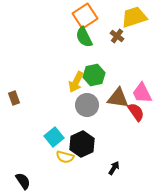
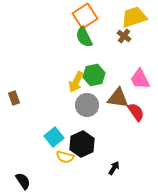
brown cross: moved 7 px right
pink trapezoid: moved 2 px left, 14 px up
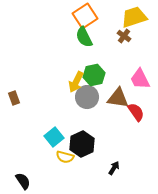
gray circle: moved 8 px up
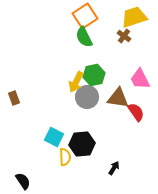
cyan square: rotated 24 degrees counterclockwise
black hexagon: rotated 20 degrees clockwise
yellow semicircle: rotated 108 degrees counterclockwise
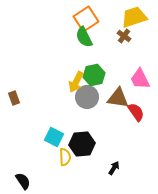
orange square: moved 1 px right, 3 px down
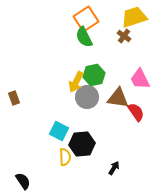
cyan square: moved 5 px right, 6 px up
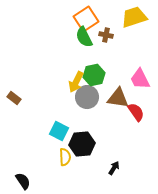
brown cross: moved 18 px left, 1 px up; rotated 24 degrees counterclockwise
brown rectangle: rotated 32 degrees counterclockwise
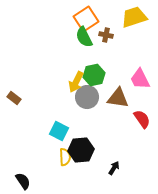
red semicircle: moved 6 px right, 7 px down
black hexagon: moved 1 px left, 6 px down
